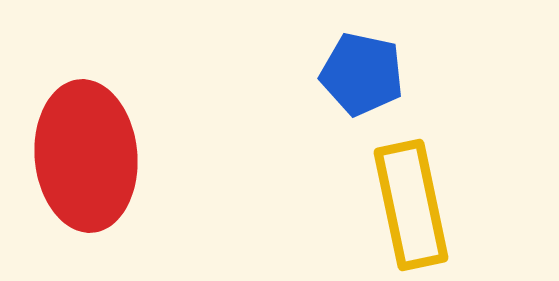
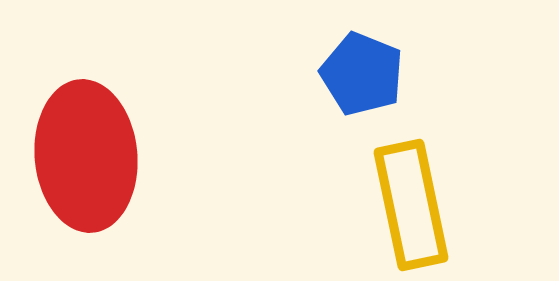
blue pentagon: rotated 10 degrees clockwise
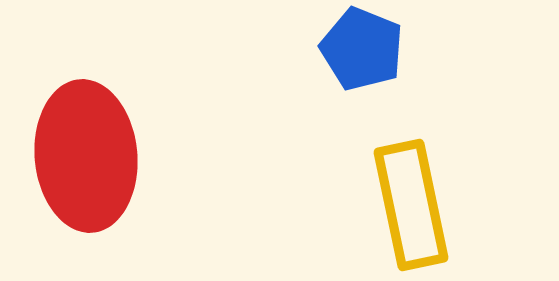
blue pentagon: moved 25 px up
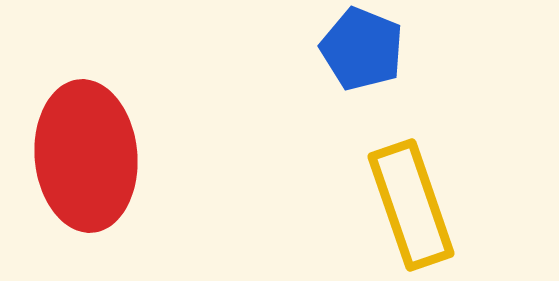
yellow rectangle: rotated 7 degrees counterclockwise
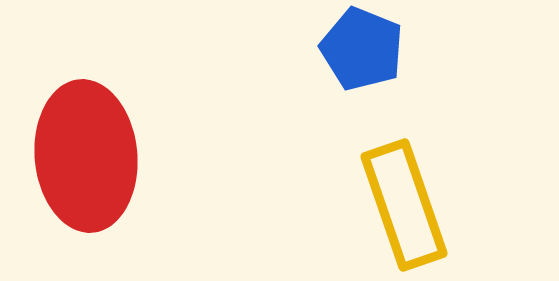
yellow rectangle: moved 7 px left
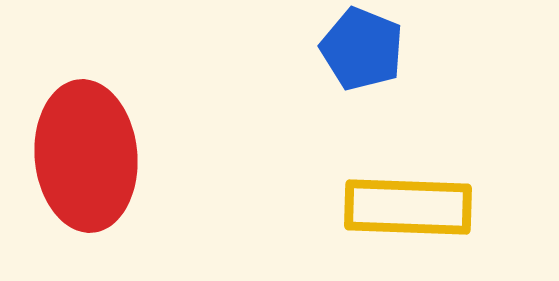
yellow rectangle: moved 4 px right, 2 px down; rotated 69 degrees counterclockwise
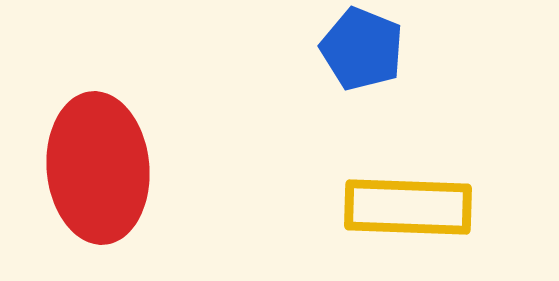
red ellipse: moved 12 px right, 12 px down
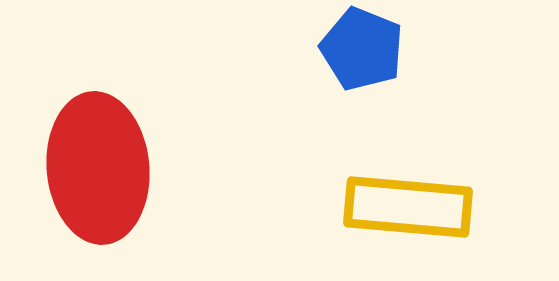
yellow rectangle: rotated 3 degrees clockwise
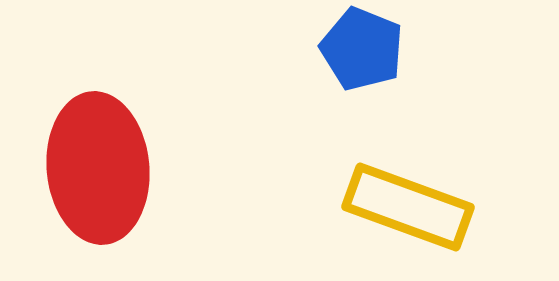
yellow rectangle: rotated 15 degrees clockwise
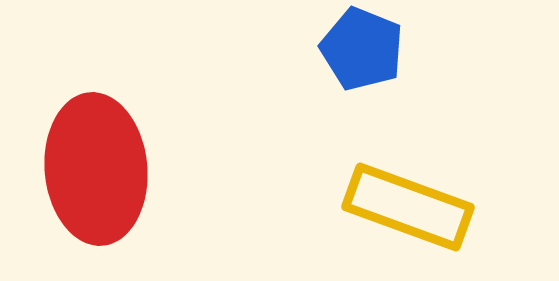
red ellipse: moved 2 px left, 1 px down
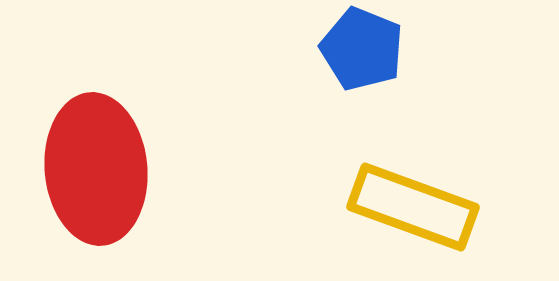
yellow rectangle: moved 5 px right
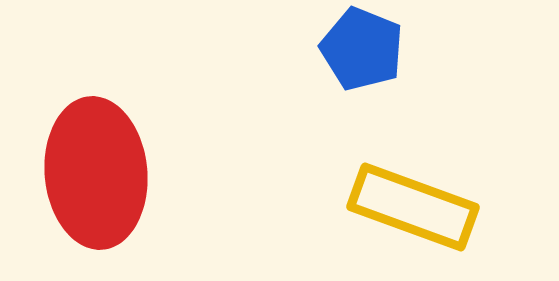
red ellipse: moved 4 px down
